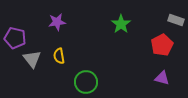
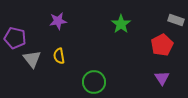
purple star: moved 1 px right, 1 px up
purple triangle: rotated 42 degrees clockwise
green circle: moved 8 px right
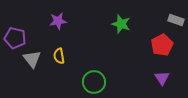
green star: rotated 18 degrees counterclockwise
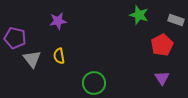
green star: moved 18 px right, 9 px up
green circle: moved 1 px down
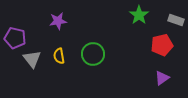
green star: rotated 18 degrees clockwise
red pentagon: rotated 15 degrees clockwise
purple triangle: rotated 28 degrees clockwise
green circle: moved 1 px left, 29 px up
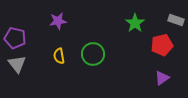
green star: moved 4 px left, 8 px down
gray triangle: moved 15 px left, 5 px down
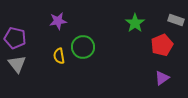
red pentagon: rotated 10 degrees counterclockwise
green circle: moved 10 px left, 7 px up
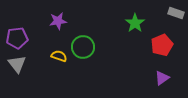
gray rectangle: moved 7 px up
purple pentagon: moved 2 px right; rotated 20 degrees counterclockwise
yellow semicircle: rotated 119 degrees clockwise
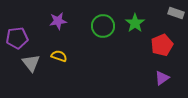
green circle: moved 20 px right, 21 px up
gray triangle: moved 14 px right, 1 px up
